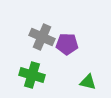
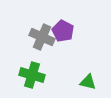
purple pentagon: moved 4 px left, 13 px up; rotated 25 degrees clockwise
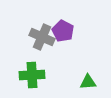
green cross: rotated 20 degrees counterclockwise
green triangle: rotated 18 degrees counterclockwise
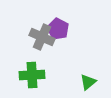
purple pentagon: moved 5 px left, 2 px up
green triangle: rotated 36 degrees counterclockwise
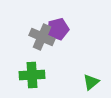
purple pentagon: rotated 30 degrees clockwise
green triangle: moved 3 px right
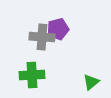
gray cross: rotated 20 degrees counterclockwise
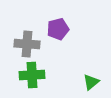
gray cross: moved 15 px left, 7 px down
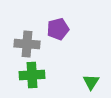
green triangle: rotated 18 degrees counterclockwise
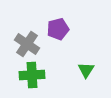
gray cross: rotated 30 degrees clockwise
green triangle: moved 5 px left, 12 px up
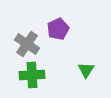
purple pentagon: rotated 10 degrees counterclockwise
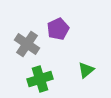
green triangle: rotated 18 degrees clockwise
green cross: moved 8 px right, 4 px down; rotated 15 degrees counterclockwise
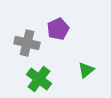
gray cross: moved 1 px up; rotated 20 degrees counterclockwise
green cross: moved 1 px left; rotated 35 degrees counterclockwise
